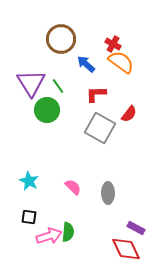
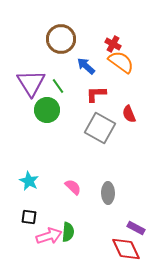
blue arrow: moved 2 px down
red semicircle: rotated 120 degrees clockwise
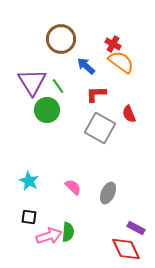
purple triangle: moved 1 px right, 1 px up
gray ellipse: rotated 25 degrees clockwise
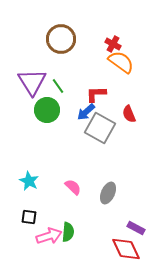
blue arrow: moved 46 px down; rotated 84 degrees counterclockwise
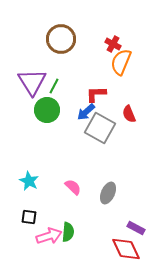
orange semicircle: rotated 104 degrees counterclockwise
green line: moved 4 px left; rotated 63 degrees clockwise
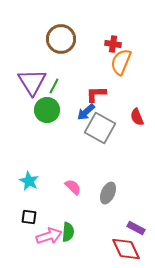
red cross: rotated 21 degrees counterclockwise
red semicircle: moved 8 px right, 3 px down
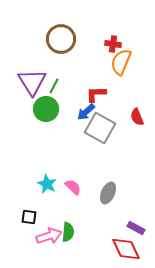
green circle: moved 1 px left, 1 px up
cyan star: moved 18 px right, 3 px down
